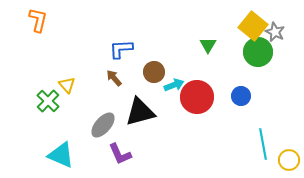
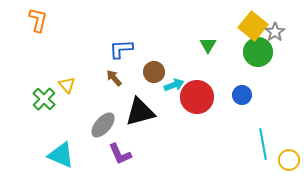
gray star: rotated 12 degrees clockwise
blue circle: moved 1 px right, 1 px up
green cross: moved 4 px left, 2 px up
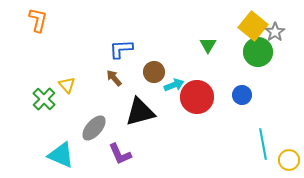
gray ellipse: moved 9 px left, 3 px down
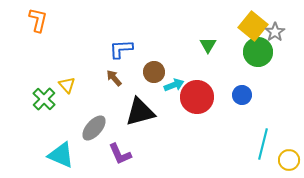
cyan line: rotated 24 degrees clockwise
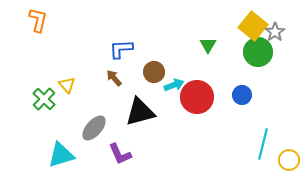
cyan triangle: rotated 40 degrees counterclockwise
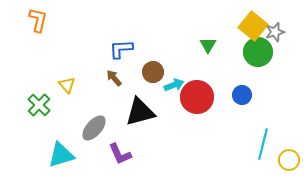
gray star: rotated 18 degrees clockwise
brown circle: moved 1 px left
green cross: moved 5 px left, 6 px down
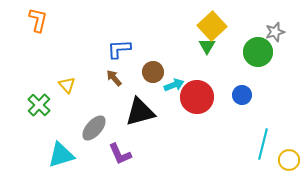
yellow square: moved 41 px left; rotated 8 degrees clockwise
green triangle: moved 1 px left, 1 px down
blue L-shape: moved 2 px left
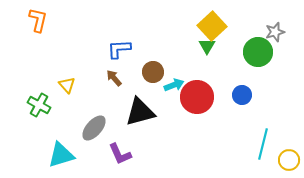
green cross: rotated 15 degrees counterclockwise
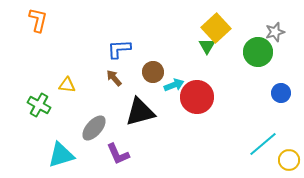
yellow square: moved 4 px right, 2 px down
yellow triangle: rotated 42 degrees counterclockwise
blue circle: moved 39 px right, 2 px up
cyan line: rotated 36 degrees clockwise
purple L-shape: moved 2 px left
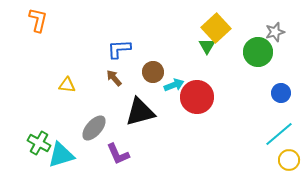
green cross: moved 38 px down
cyan line: moved 16 px right, 10 px up
